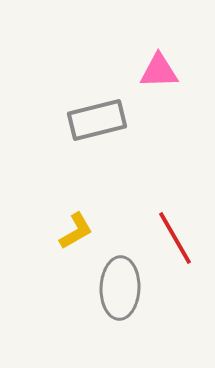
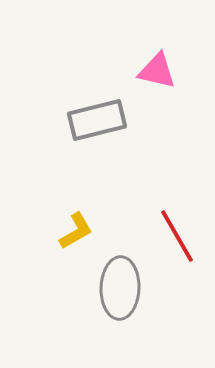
pink triangle: moved 2 px left; rotated 15 degrees clockwise
red line: moved 2 px right, 2 px up
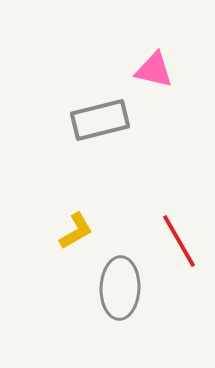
pink triangle: moved 3 px left, 1 px up
gray rectangle: moved 3 px right
red line: moved 2 px right, 5 px down
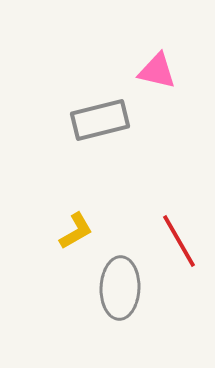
pink triangle: moved 3 px right, 1 px down
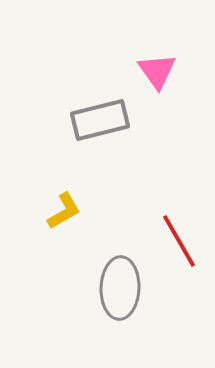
pink triangle: rotated 42 degrees clockwise
yellow L-shape: moved 12 px left, 20 px up
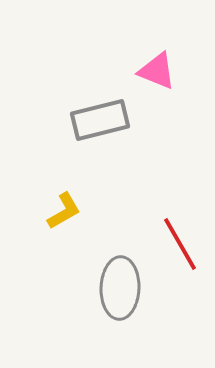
pink triangle: rotated 33 degrees counterclockwise
red line: moved 1 px right, 3 px down
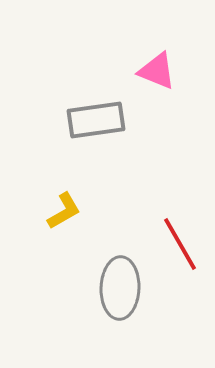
gray rectangle: moved 4 px left; rotated 6 degrees clockwise
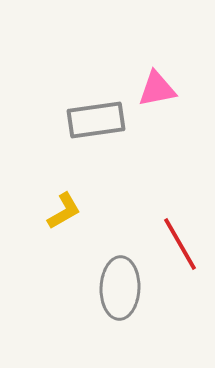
pink triangle: moved 18 px down; rotated 33 degrees counterclockwise
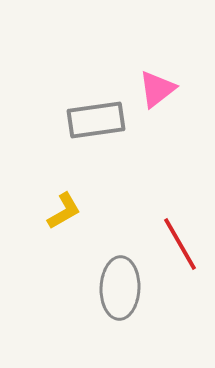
pink triangle: rotated 27 degrees counterclockwise
